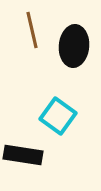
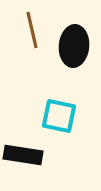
cyan square: moved 1 px right; rotated 24 degrees counterclockwise
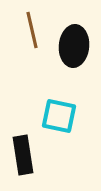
black rectangle: rotated 72 degrees clockwise
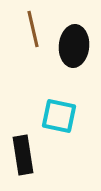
brown line: moved 1 px right, 1 px up
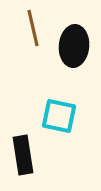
brown line: moved 1 px up
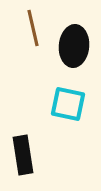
cyan square: moved 9 px right, 12 px up
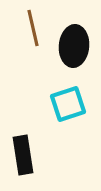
cyan square: rotated 30 degrees counterclockwise
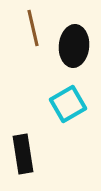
cyan square: rotated 12 degrees counterclockwise
black rectangle: moved 1 px up
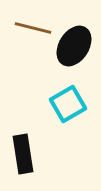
brown line: rotated 63 degrees counterclockwise
black ellipse: rotated 27 degrees clockwise
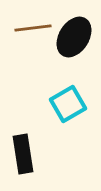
brown line: rotated 21 degrees counterclockwise
black ellipse: moved 9 px up
